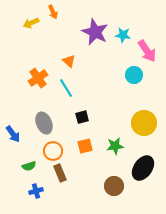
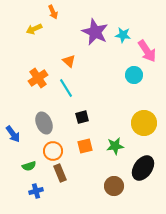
yellow arrow: moved 3 px right, 6 px down
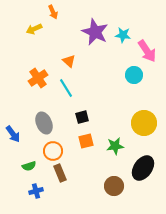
orange square: moved 1 px right, 5 px up
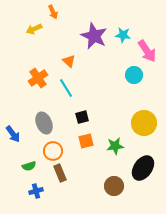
purple star: moved 1 px left, 4 px down
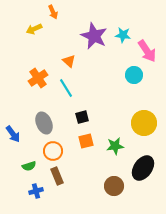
brown rectangle: moved 3 px left, 3 px down
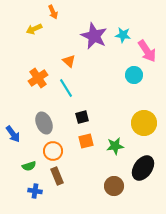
blue cross: moved 1 px left; rotated 24 degrees clockwise
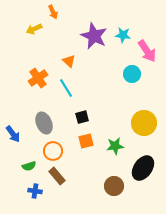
cyan circle: moved 2 px left, 1 px up
brown rectangle: rotated 18 degrees counterclockwise
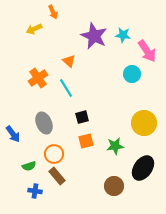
orange circle: moved 1 px right, 3 px down
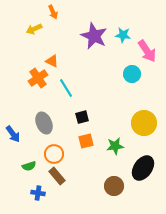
orange triangle: moved 17 px left; rotated 16 degrees counterclockwise
blue cross: moved 3 px right, 2 px down
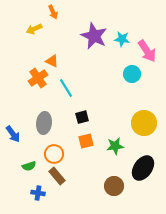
cyan star: moved 1 px left, 4 px down
gray ellipse: rotated 30 degrees clockwise
